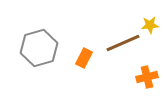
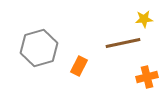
yellow star: moved 6 px left, 6 px up
brown line: rotated 12 degrees clockwise
orange rectangle: moved 5 px left, 8 px down
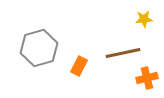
brown line: moved 10 px down
orange cross: moved 1 px down
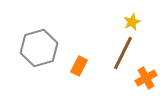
yellow star: moved 12 px left, 3 px down; rotated 18 degrees counterclockwise
brown line: rotated 52 degrees counterclockwise
orange cross: moved 1 px left; rotated 15 degrees counterclockwise
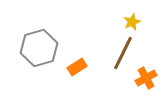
orange rectangle: moved 2 px left, 1 px down; rotated 30 degrees clockwise
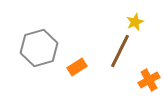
yellow star: moved 3 px right
brown line: moved 3 px left, 2 px up
orange cross: moved 3 px right, 2 px down
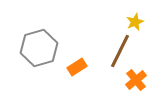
orange cross: moved 13 px left; rotated 10 degrees counterclockwise
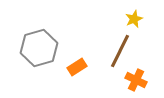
yellow star: moved 1 px left, 3 px up
orange cross: rotated 25 degrees counterclockwise
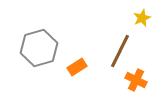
yellow star: moved 8 px right, 1 px up
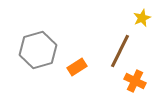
gray hexagon: moved 1 px left, 2 px down
orange cross: moved 1 px left, 1 px down
